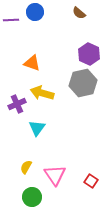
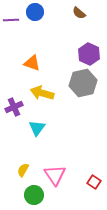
purple cross: moved 3 px left, 3 px down
yellow semicircle: moved 3 px left, 3 px down
red square: moved 3 px right, 1 px down
green circle: moved 2 px right, 2 px up
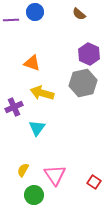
brown semicircle: moved 1 px down
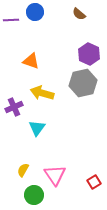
orange triangle: moved 1 px left, 2 px up
red square: rotated 24 degrees clockwise
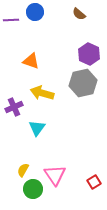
green circle: moved 1 px left, 6 px up
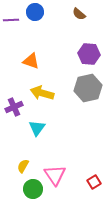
purple hexagon: rotated 20 degrees counterclockwise
gray hexagon: moved 5 px right, 5 px down
yellow semicircle: moved 4 px up
